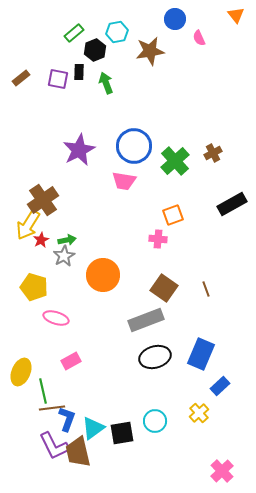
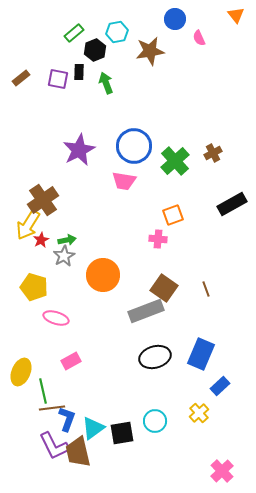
gray rectangle at (146, 320): moved 9 px up
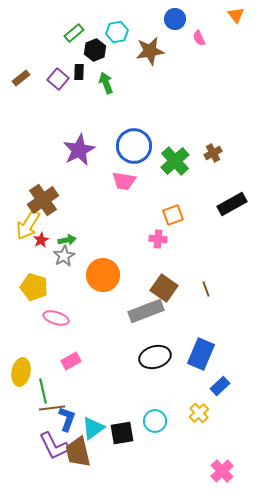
purple square at (58, 79): rotated 30 degrees clockwise
yellow ellipse at (21, 372): rotated 12 degrees counterclockwise
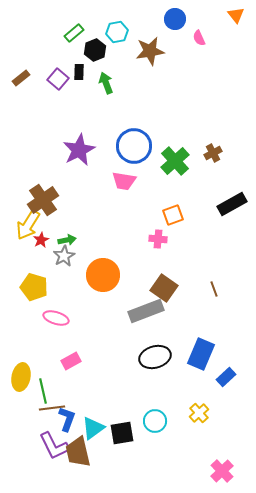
brown line at (206, 289): moved 8 px right
yellow ellipse at (21, 372): moved 5 px down
blue rectangle at (220, 386): moved 6 px right, 9 px up
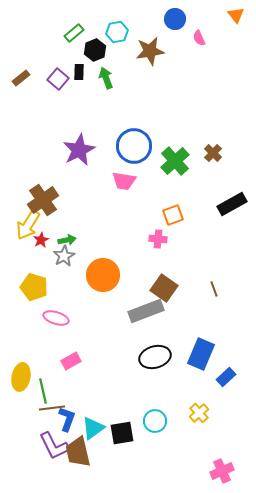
green arrow at (106, 83): moved 5 px up
brown cross at (213, 153): rotated 18 degrees counterclockwise
pink cross at (222, 471): rotated 20 degrees clockwise
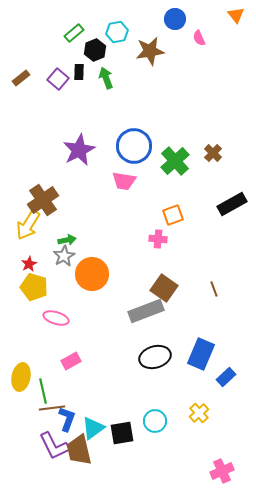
red star at (41, 240): moved 12 px left, 24 px down
orange circle at (103, 275): moved 11 px left, 1 px up
brown trapezoid at (78, 452): moved 1 px right, 2 px up
